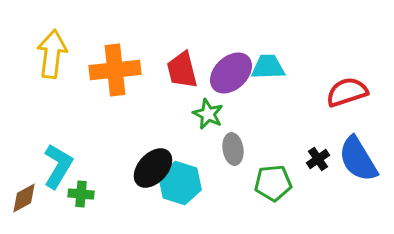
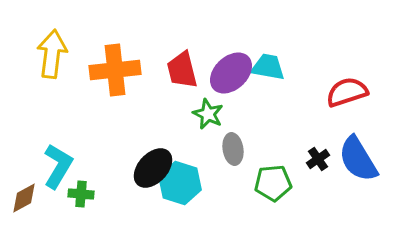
cyan trapezoid: rotated 12 degrees clockwise
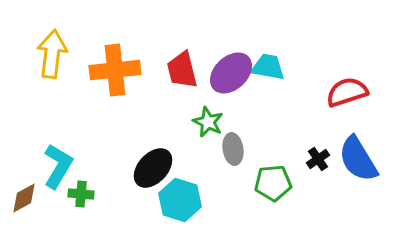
green star: moved 8 px down
cyan hexagon: moved 17 px down
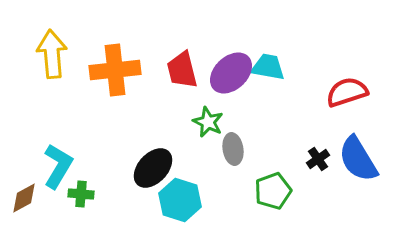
yellow arrow: rotated 12 degrees counterclockwise
green pentagon: moved 8 px down; rotated 15 degrees counterclockwise
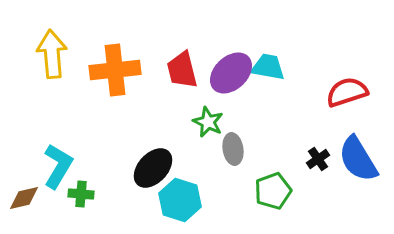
brown diamond: rotated 16 degrees clockwise
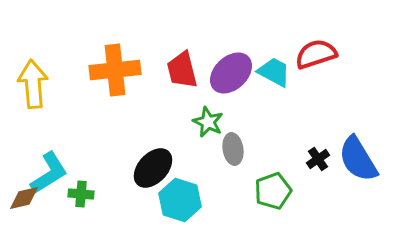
yellow arrow: moved 19 px left, 30 px down
cyan trapezoid: moved 6 px right, 5 px down; rotated 18 degrees clockwise
red semicircle: moved 31 px left, 38 px up
cyan L-shape: moved 9 px left, 7 px down; rotated 27 degrees clockwise
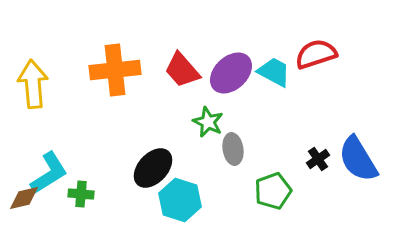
red trapezoid: rotated 27 degrees counterclockwise
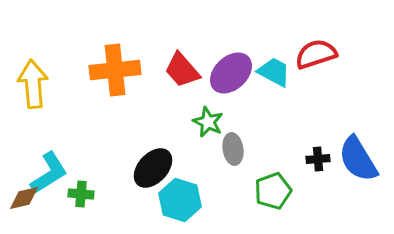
black cross: rotated 30 degrees clockwise
